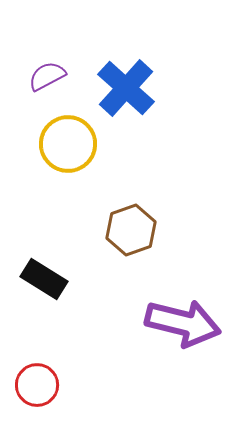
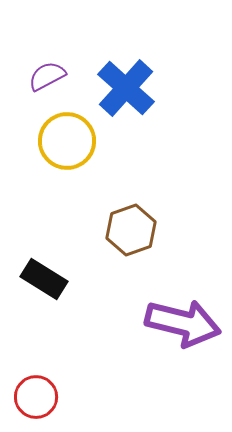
yellow circle: moved 1 px left, 3 px up
red circle: moved 1 px left, 12 px down
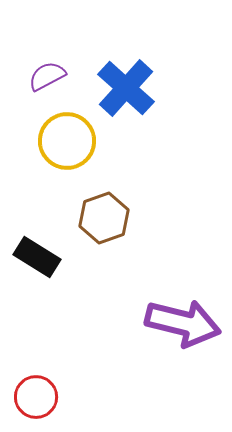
brown hexagon: moved 27 px left, 12 px up
black rectangle: moved 7 px left, 22 px up
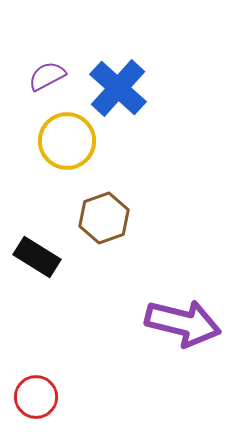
blue cross: moved 8 px left
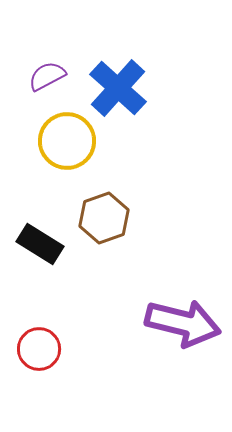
black rectangle: moved 3 px right, 13 px up
red circle: moved 3 px right, 48 px up
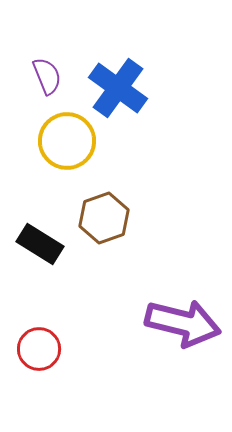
purple semicircle: rotated 96 degrees clockwise
blue cross: rotated 6 degrees counterclockwise
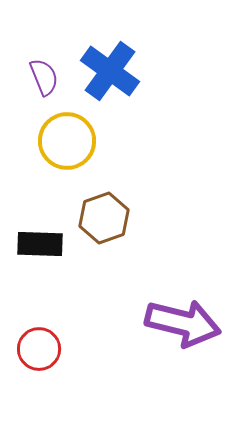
purple semicircle: moved 3 px left, 1 px down
blue cross: moved 8 px left, 17 px up
black rectangle: rotated 30 degrees counterclockwise
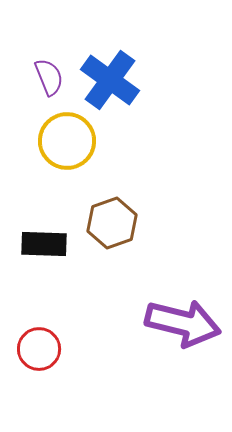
blue cross: moved 9 px down
purple semicircle: moved 5 px right
brown hexagon: moved 8 px right, 5 px down
black rectangle: moved 4 px right
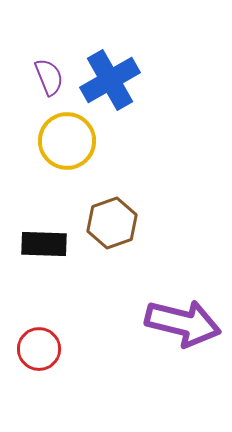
blue cross: rotated 24 degrees clockwise
